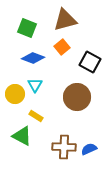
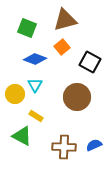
blue diamond: moved 2 px right, 1 px down
blue semicircle: moved 5 px right, 4 px up
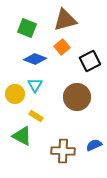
black square: moved 1 px up; rotated 35 degrees clockwise
brown cross: moved 1 px left, 4 px down
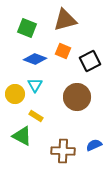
orange square: moved 1 px right, 4 px down; rotated 28 degrees counterclockwise
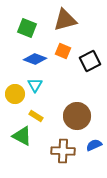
brown circle: moved 19 px down
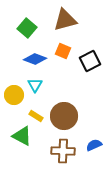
green square: rotated 18 degrees clockwise
yellow circle: moved 1 px left, 1 px down
brown circle: moved 13 px left
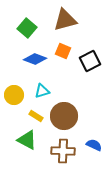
cyan triangle: moved 7 px right, 6 px down; rotated 42 degrees clockwise
green triangle: moved 5 px right, 4 px down
blue semicircle: rotated 49 degrees clockwise
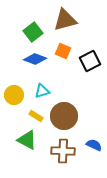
green square: moved 6 px right, 4 px down; rotated 12 degrees clockwise
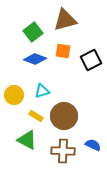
orange square: rotated 14 degrees counterclockwise
black square: moved 1 px right, 1 px up
blue semicircle: moved 1 px left
